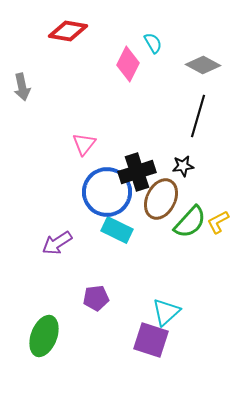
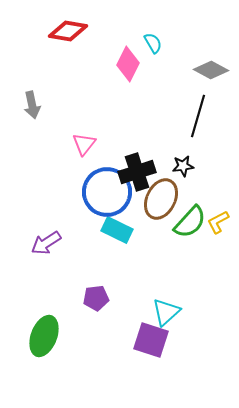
gray diamond: moved 8 px right, 5 px down
gray arrow: moved 10 px right, 18 px down
purple arrow: moved 11 px left
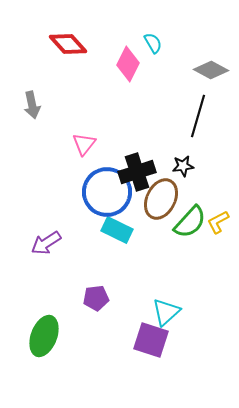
red diamond: moved 13 px down; rotated 39 degrees clockwise
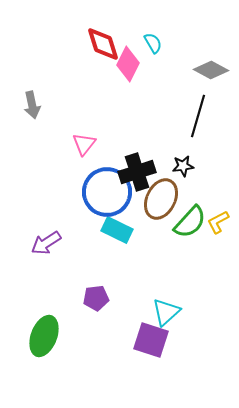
red diamond: moved 35 px right; rotated 24 degrees clockwise
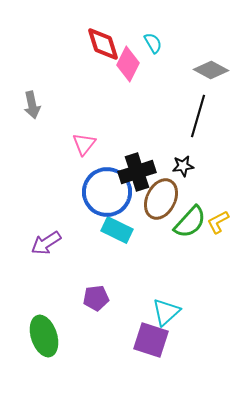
green ellipse: rotated 39 degrees counterclockwise
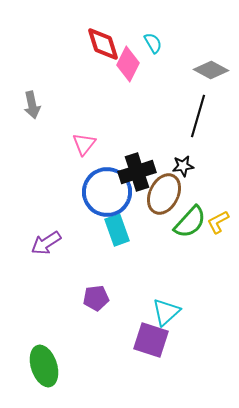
brown ellipse: moved 3 px right, 5 px up
cyan rectangle: rotated 44 degrees clockwise
green ellipse: moved 30 px down
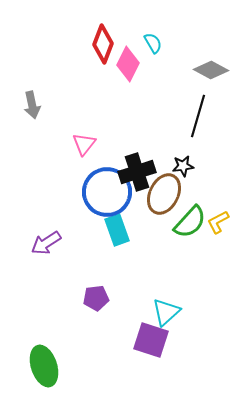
red diamond: rotated 39 degrees clockwise
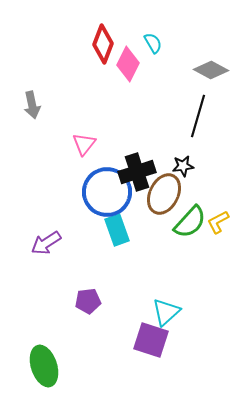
purple pentagon: moved 8 px left, 3 px down
